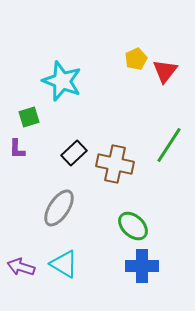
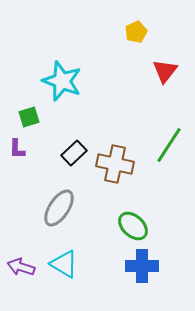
yellow pentagon: moved 27 px up
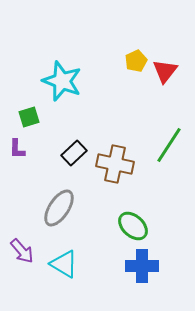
yellow pentagon: moved 29 px down
purple arrow: moved 1 px right, 16 px up; rotated 148 degrees counterclockwise
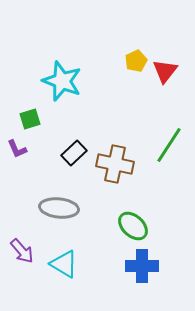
green square: moved 1 px right, 2 px down
purple L-shape: rotated 25 degrees counterclockwise
gray ellipse: rotated 63 degrees clockwise
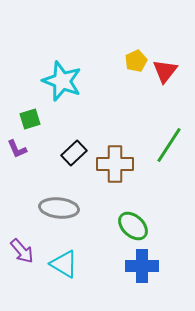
brown cross: rotated 12 degrees counterclockwise
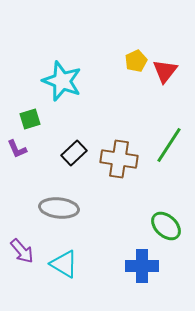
brown cross: moved 4 px right, 5 px up; rotated 9 degrees clockwise
green ellipse: moved 33 px right
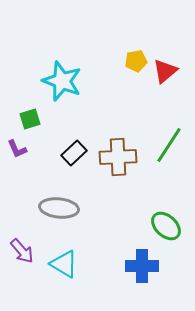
yellow pentagon: rotated 15 degrees clockwise
red triangle: rotated 12 degrees clockwise
brown cross: moved 1 px left, 2 px up; rotated 12 degrees counterclockwise
